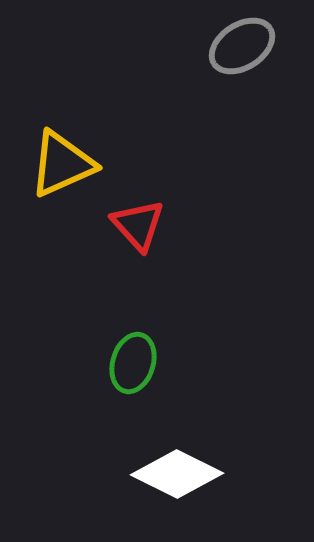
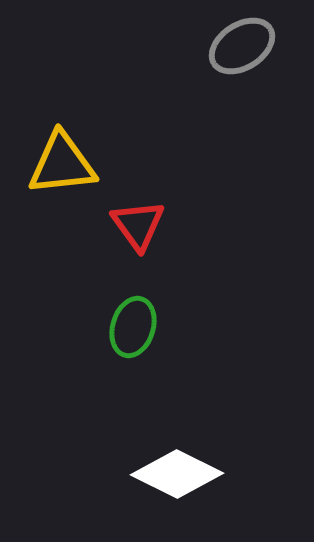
yellow triangle: rotated 18 degrees clockwise
red triangle: rotated 6 degrees clockwise
green ellipse: moved 36 px up
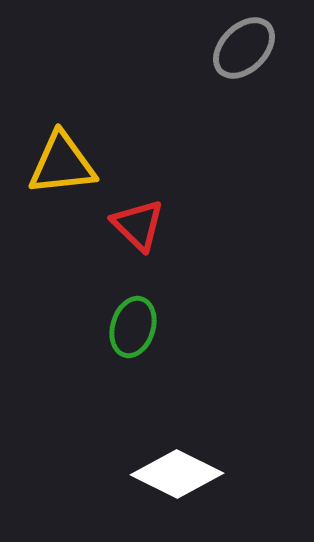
gray ellipse: moved 2 px right, 2 px down; rotated 12 degrees counterclockwise
red triangle: rotated 10 degrees counterclockwise
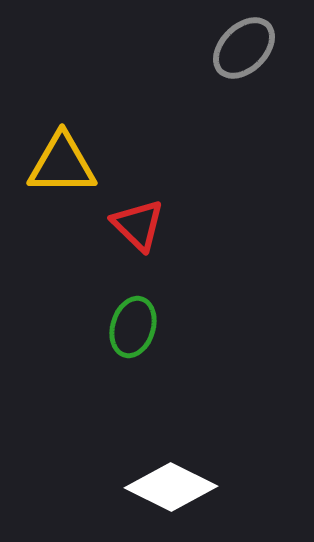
yellow triangle: rotated 6 degrees clockwise
white diamond: moved 6 px left, 13 px down
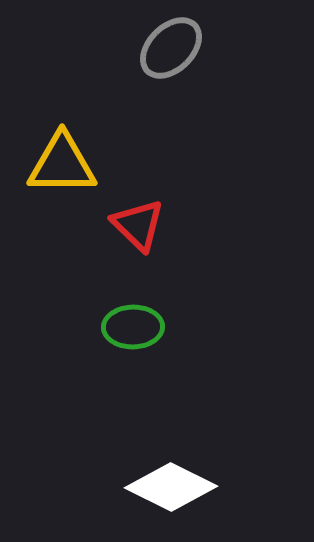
gray ellipse: moved 73 px left
green ellipse: rotated 72 degrees clockwise
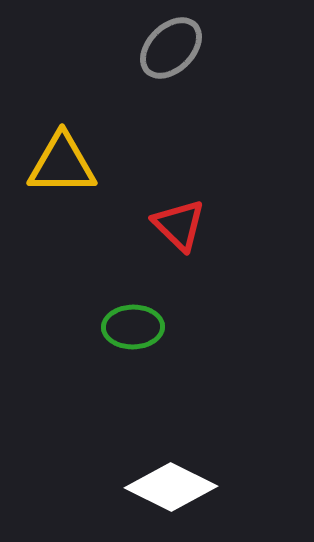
red triangle: moved 41 px right
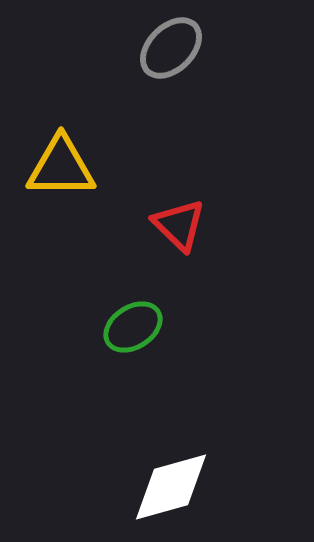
yellow triangle: moved 1 px left, 3 px down
green ellipse: rotated 32 degrees counterclockwise
white diamond: rotated 42 degrees counterclockwise
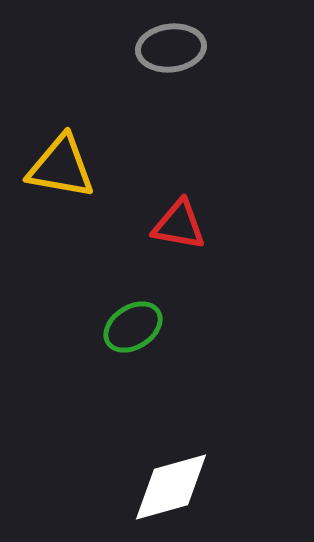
gray ellipse: rotated 38 degrees clockwise
yellow triangle: rotated 10 degrees clockwise
red triangle: rotated 34 degrees counterclockwise
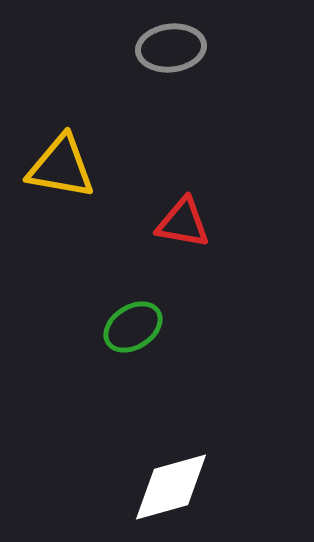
red triangle: moved 4 px right, 2 px up
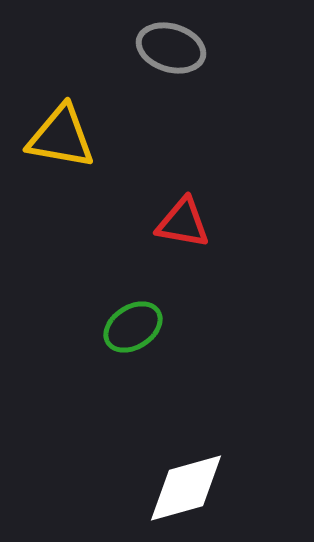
gray ellipse: rotated 24 degrees clockwise
yellow triangle: moved 30 px up
white diamond: moved 15 px right, 1 px down
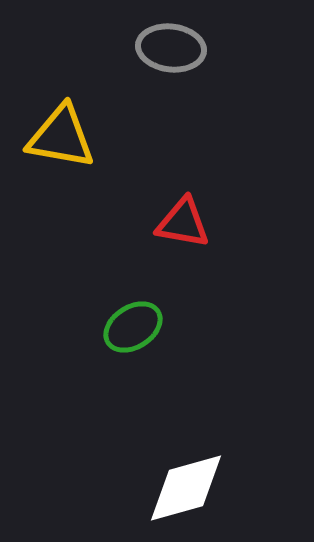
gray ellipse: rotated 10 degrees counterclockwise
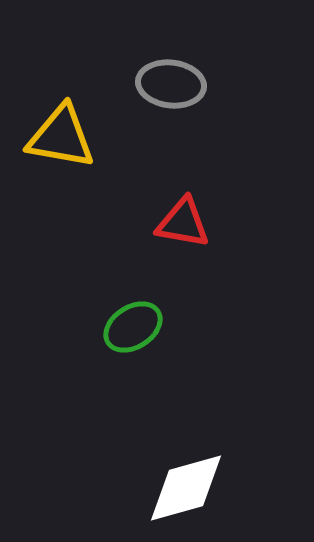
gray ellipse: moved 36 px down
